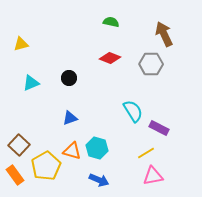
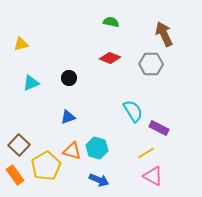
blue triangle: moved 2 px left, 1 px up
pink triangle: rotated 40 degrees clockwise
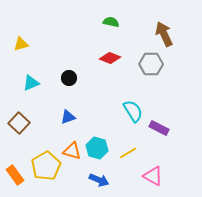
brown square: moved 22 px up
yellow line: moved 18 px left
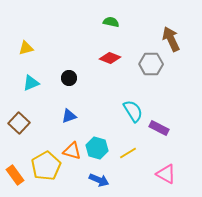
brown arrow: moved 7 px right, 5 px down
yellow triangle: moved 5 px right, 4 px down
blue triangle: moved 1 px right, 1 px up
pink triangle: moved 13 px right, 2 px up
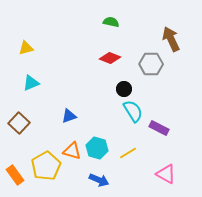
black circle: moved 55 px right, 11 px down
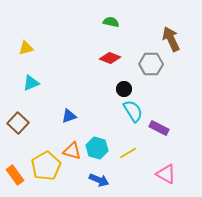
brown square: moved 1 px left
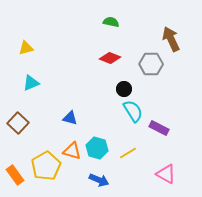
blue triangle: moved 1 px right, 2 px down; rotated 35 degrees clockwise
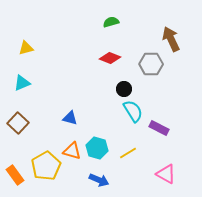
green semicircle: rotated 28 degrees counterclockwise
cyan triangle: moved 9 px left
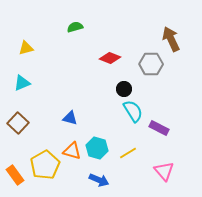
green semicircle: moved 36 px left, 5 px down
yellow pentagon: moved 1 px left, 1 px up
pink triangle: moved 2 px left, 3 px up; rotated 20 degrees clockwise
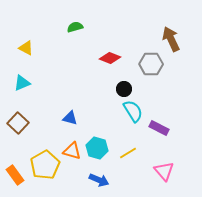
yellow triangle: rotated 42 degrees clockwise
